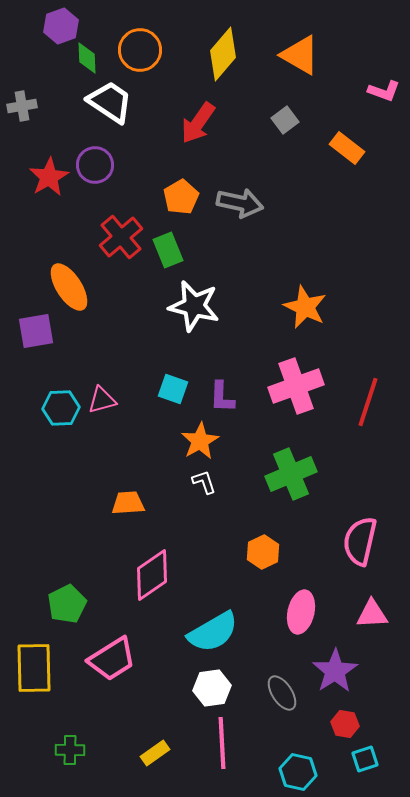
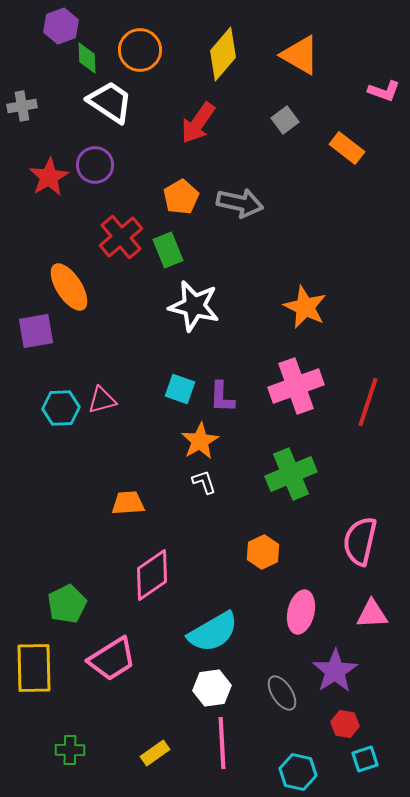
cyan square at (173, 389): moved 7 px right
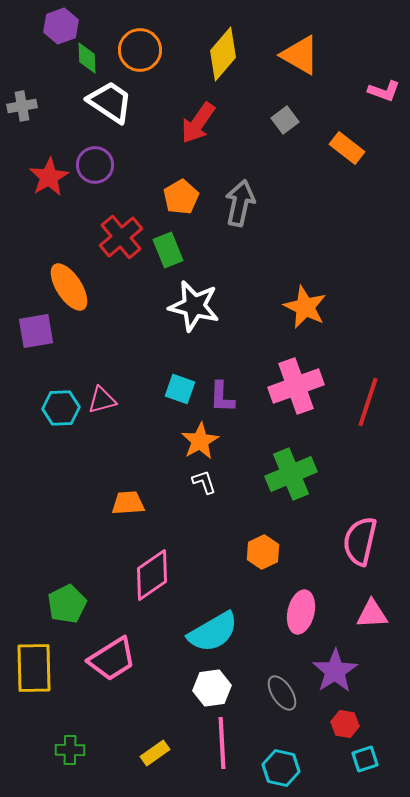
gray arrow at (240, 203): rotated 90 degrees counterclockwise
cyan hexagon at (298, 772): moved 17 px left, 4 px up
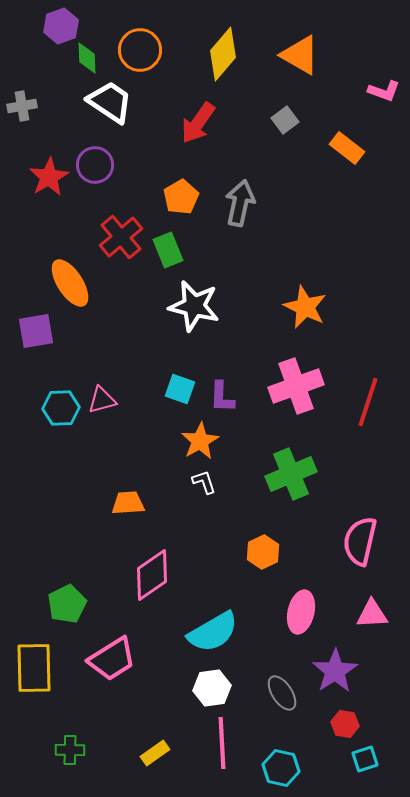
orange ellipse at (69, 287): moved 1 px right, 4 px up
